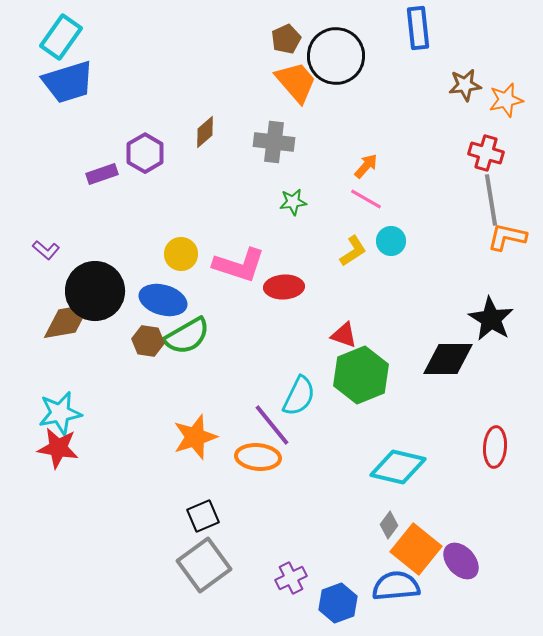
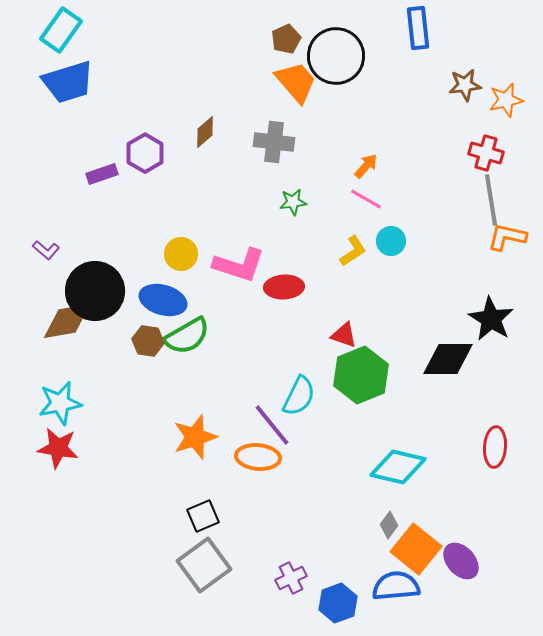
cyan rectangle at (61, 37): moved 7 px up
cyan star at (60, 413): moved 10 px up
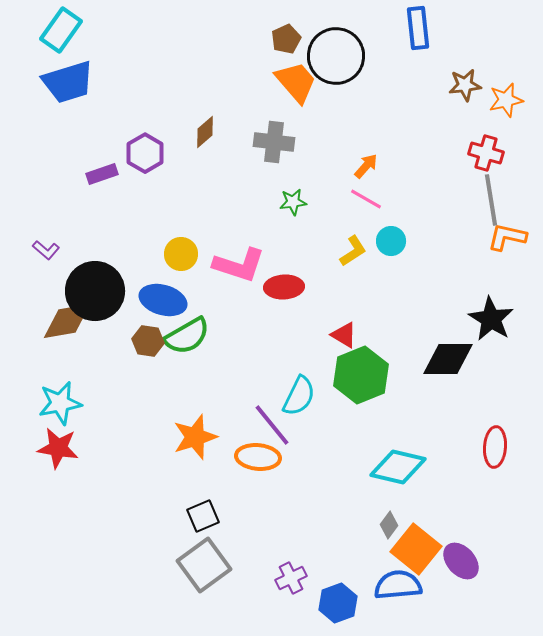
red triangle at (344, 335): rotated 12 degrees clockwise
blue semicircle at (396, 586): moved 2 px right, 1 px up
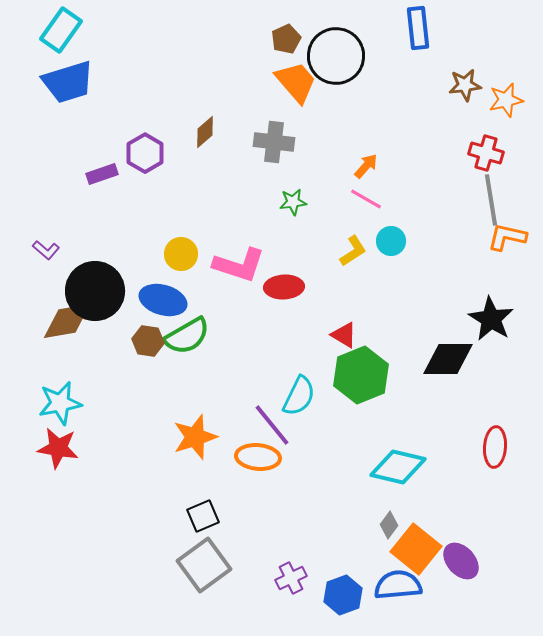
blue hexagon at (338, 603): moved 5 px right, 8 px up
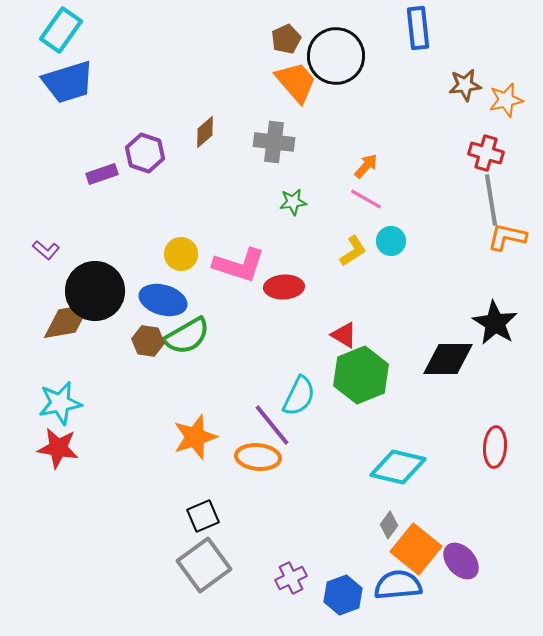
purple hexagon at (145, 153): rotated 12 degrees counterclockwise
black star at (491, 319): moved 4 px right, 4 px down
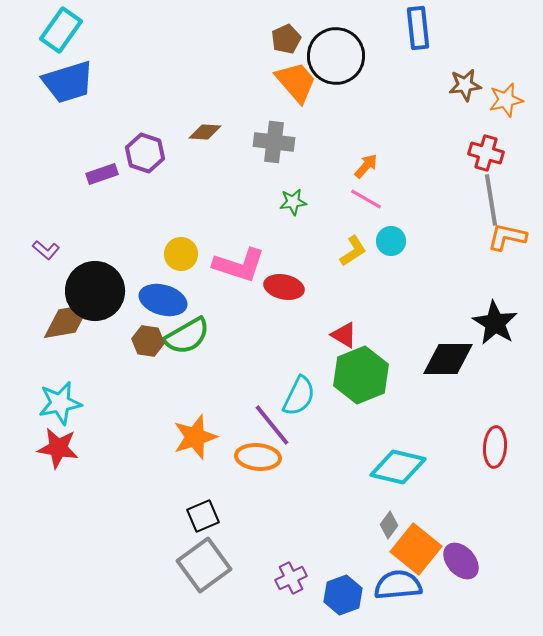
brown diamond at (205, 132): rotated 44 degrees clockwise
red ellipse at (284, 287): rotated 15 degrees clockwise
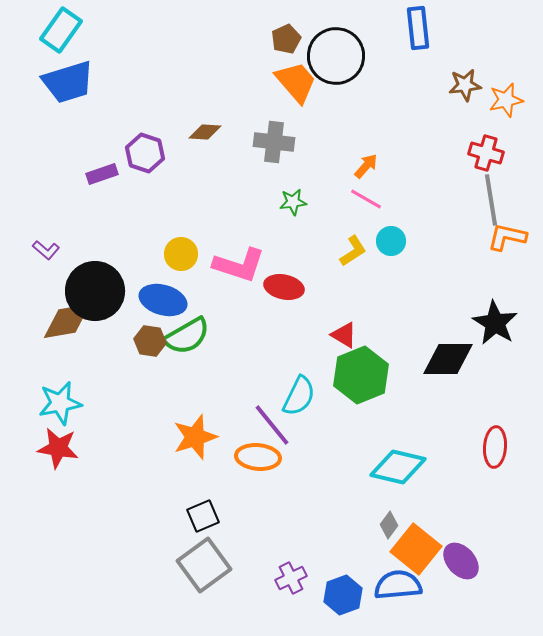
brown hexagon at (148, 341): moved 2 px right
